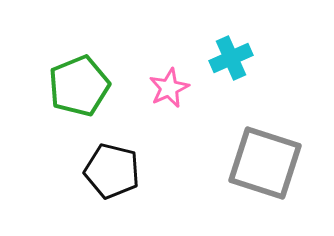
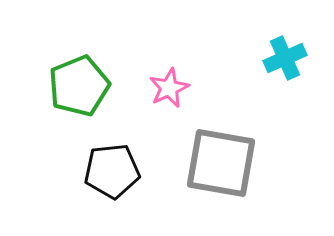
cyan cross: moved 54 px right
gray square: moved 44 px left; rotated 8 degrees counterclockwise
black pentagon: rotated 20 degrees counterclockwise
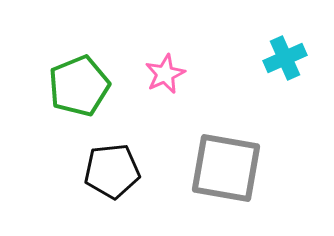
pink star: moved 4 px left, 14 px up
gray square: moved 5 px right, 5 px down
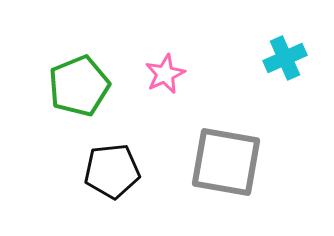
gray square: moved 6 px up
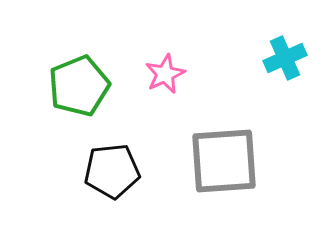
gray square: moved 2 px left, 1 px up; rotated 14 degrees counterclockwise
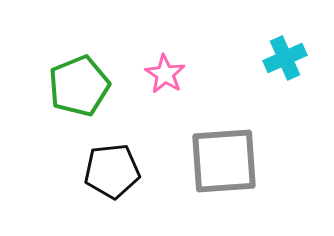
pink star: rotated 15 degrees counterclockwise
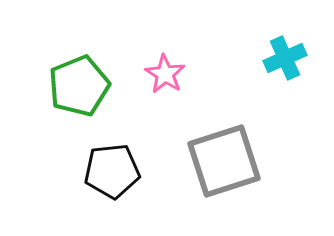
gray square: rotated 14 degrees counterclockwise
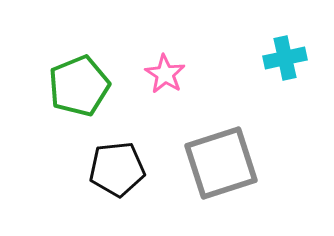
cyan cross: rotated 12 degrees clockwise
gray square: moved 3 px left, 2 px down
black pentagon: moved 5 px right, 2 px up
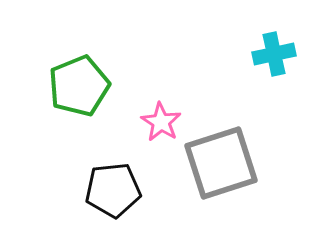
cyan cross: moved 11 px left, 4 px up
pink star: moved 4 px left, 48 px down
black pentagon: moved 4 px left, 21 px down
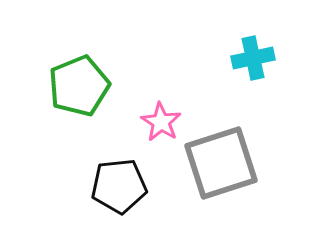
cyan cross: moved 21 px left, 4 px down
black pentagon: moved 6 px right, 4 px up
